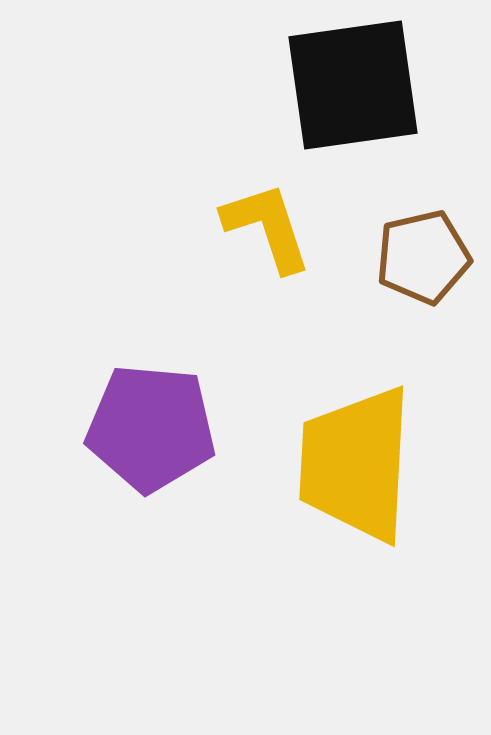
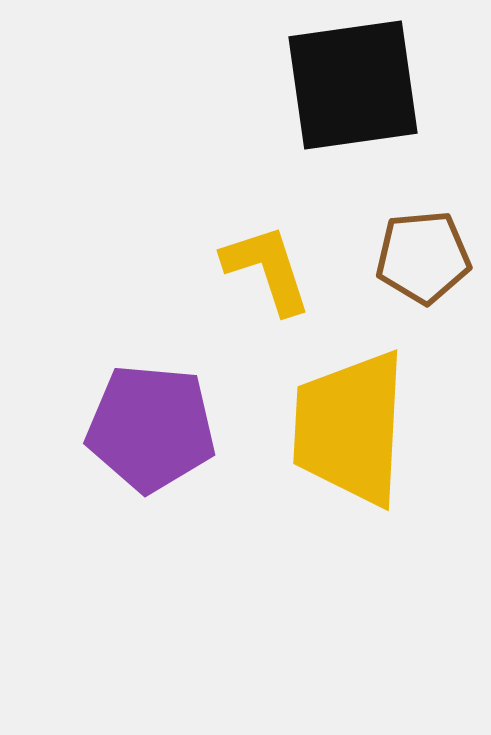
yellow L-shape: moved 42 px down
brown pentagon: rotated 8 degrees clockwise
yellow trapezoid: moved 6 px left, 36 px up
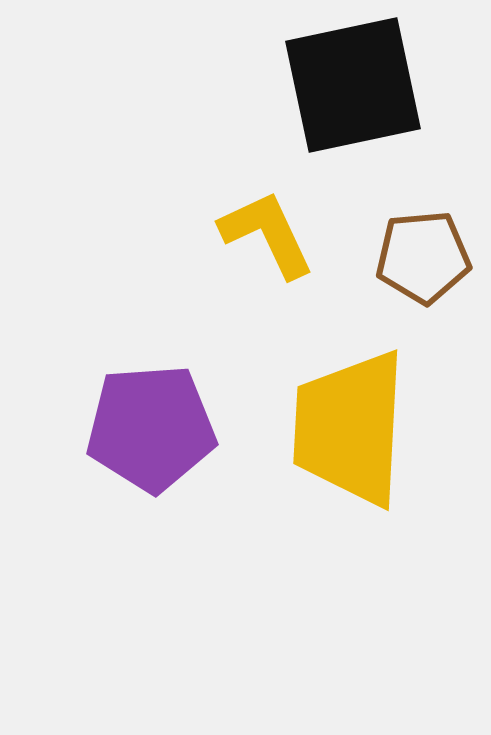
black square: rotated 4 degrees counterclockwise
yellow L-shape: moved 35 px up; rotated 7 degrees counterclockwise
purple pentagon: rotated 9 degrees counterclockwise
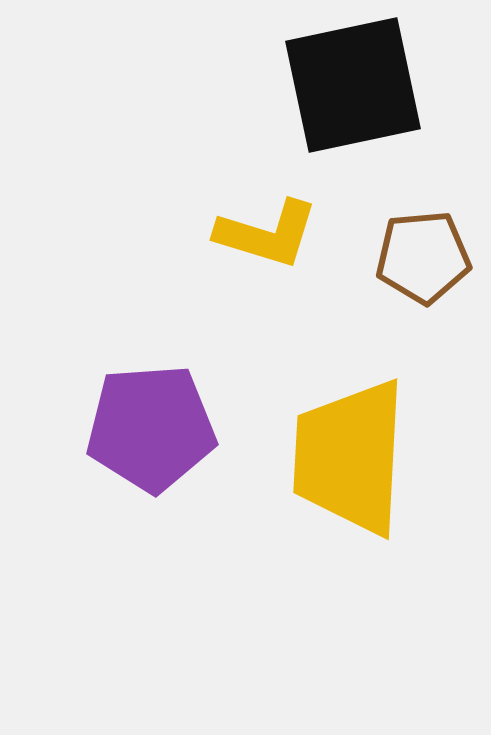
yellow L-shape: rotated 132 degrees clockwise
yellow trapezoid: moved 29 px down
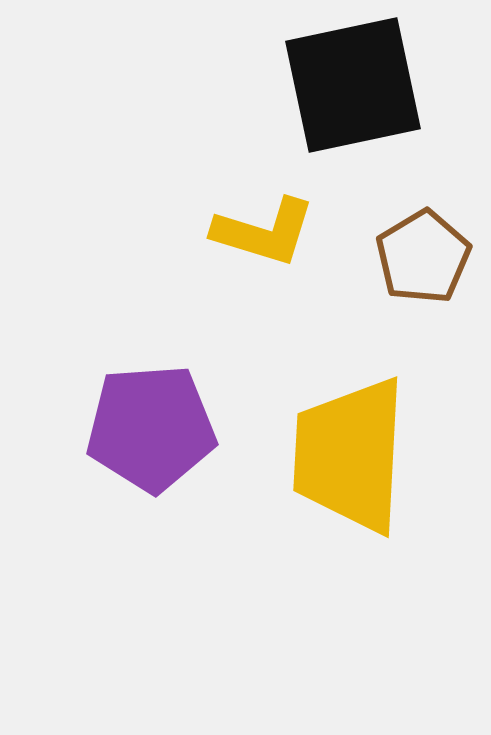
yellow L-shape: moved 3 px left, 2 px up
brown pentagon: rotated 26 degrees counterclockwise
yellow trapezoid: moved 2 px up
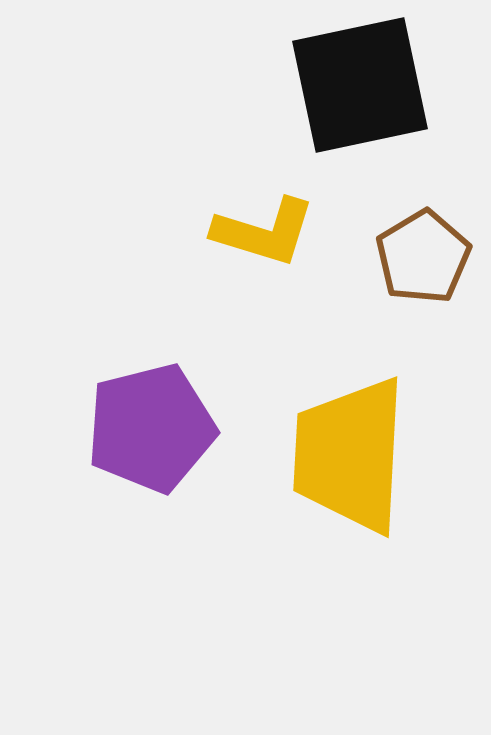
black square: moved 7 px right
purple pentagon: rotated 10 degrees counterclockwise
